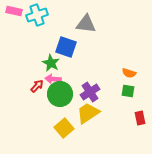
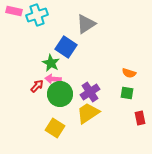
gray triangle: rotated 40 degrees counterclockwise
blue square: rotated 15 degrees clockwise
green square: moved 1 px left, 2 px down
yellow square: moved 9 px left; rotated 18 degrees counterclockwise
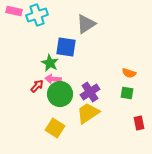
blue square: rotated 25 degrees counterclockwise
green star: moved 1 px left
red rectangle: moved 1 px left, 5 px down
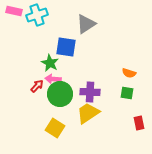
purple cross: rotated 36 degrees clockwise
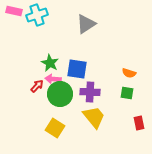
blue square: moved 11 px right, 22 px down
yellow trapezoid: moved 6 px right, 4 px down; rotated 85 degrees clockwise
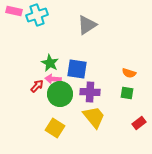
gray triangle: moved 1 px right, 1 px down
red rectangle: rotated 64 degrees clockwise
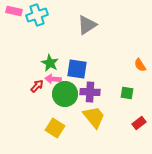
orange semicircle: moved 11 px right, 8 px up; rotated 40 degrees clockwise
green circle: moved 5 px right
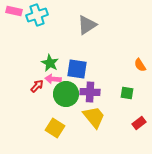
green circle: moved 1 px right
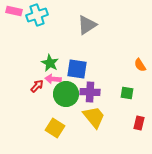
red rectangle: rotated 40 degrees counterclockwise
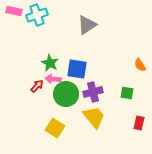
purple cross: moved 3 px right; rotated 18 degrees counterclockwise
